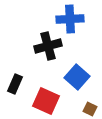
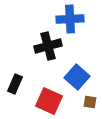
red square: moved 3 px right
brown square: moved 7 px up; rotated 16 degrees counterclockwise
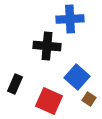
black cross: moved 1 px left; rotated 20 degrees clockwise
brown square: moved 1 px left, 3 px up; rotated 24 degrees clockwise
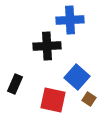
blue cross: moved 1 px down
black cross: rotated 8 degrees counterclockwise
red square: moved 4 px right, 1 px up; rotated 12 degrees counterclockwise
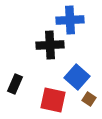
black cross: moved 3 px right, 1 px up
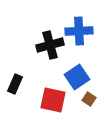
blue cross: moved 9 px right, 11 px down
black cross: rotated 12 degrees counterclockwise
blue square: rotated 15 degrees clockwise
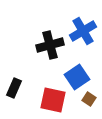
blue cross: moved 4 px right; rotated 28 degrees counterclockwise
black rectangle: moved 1 px left, 4 px down
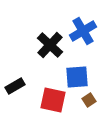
black cross: rotated 32 degrees counterclockwise
blue square: rotated 30 degrees clockwise
black rectangle: moved 1 px right, 2 px up; rotated 36 degrees clockwise
brown square: moved 1 px down; rotated 24 degrees clockwise
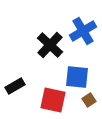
blue square: rotated 10 degrees clockwise
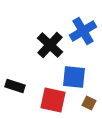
blue square: moved 3 px left
black rectangle: rotated 48 degrees clockwise
brown square: moved 3 px down; rotated 32 degrees counterclockwise
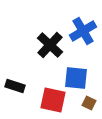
blue square: moved 2 px right, 1 px down
